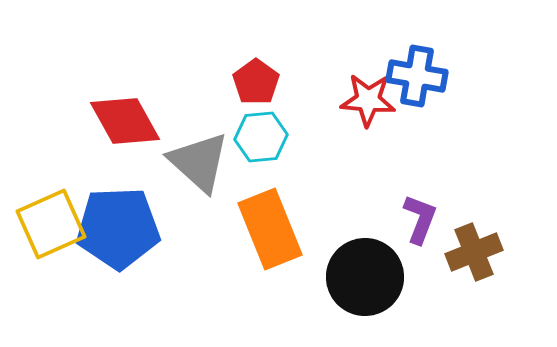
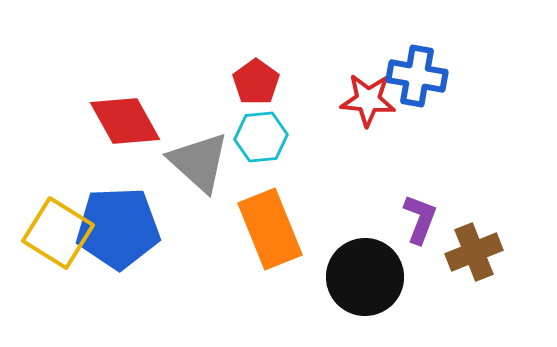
yellow square: moved 7 px right, 9 px down; rotated 34 degrees counterclockwise
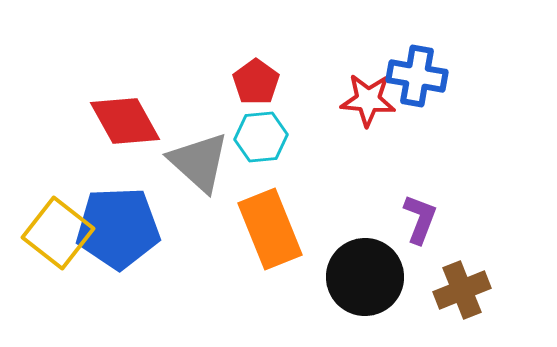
yellow square: rotated 6 degrees clockwise
brown cross: moved 12 px left, 38 px down
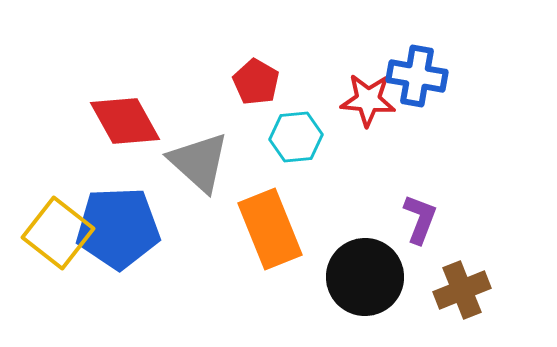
red pentagon: rotated 6 degrees counterclockwise
cyan hexagon: moved 35 px right
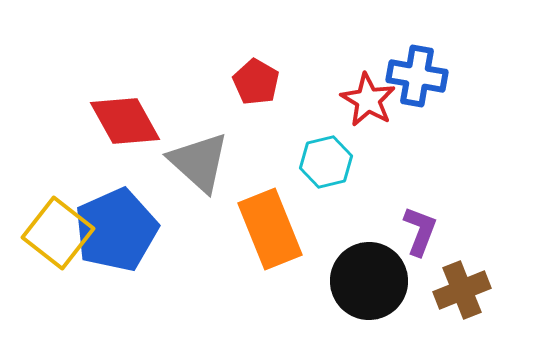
red star: rotated 26 degrees clockwise
cyan hexagon: moved 30 px right, 25 px down; rotated 9 degrees counterclockwise
purple L-shape: moved 12 px down
blue pentagon: moved 2 px left, 2 px down; rotated 22 degrees counterclockwise
black circle: moved 4 px right, 4 px down
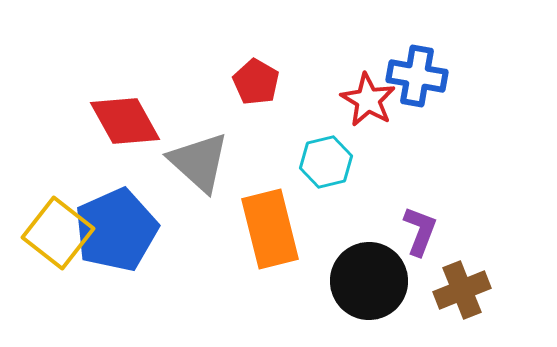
orange rectangle: rotated 8 degrees clockwise
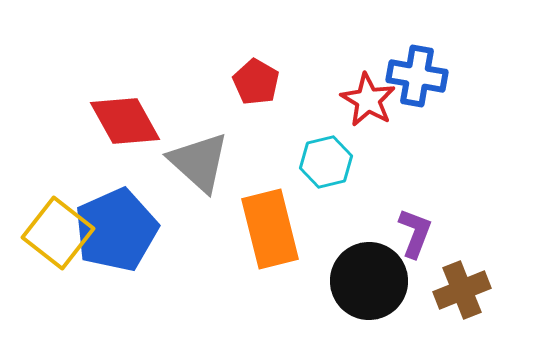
purple L-shape: moved 5 px left, 2 px down
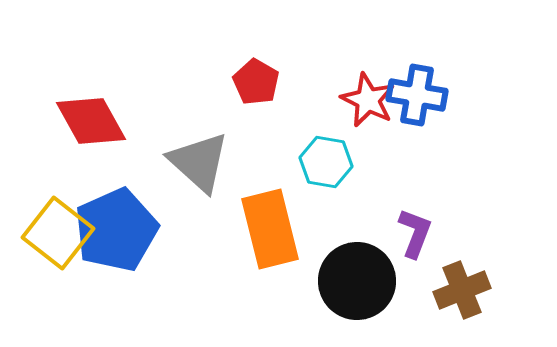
blue cross: moved 19 px down
red star: rotated 4 degrees counterclockwise
red diamond: moved 34 px left
cyan hexagon: rotated 24 degrees clockwise
black circle: moved 12 px left
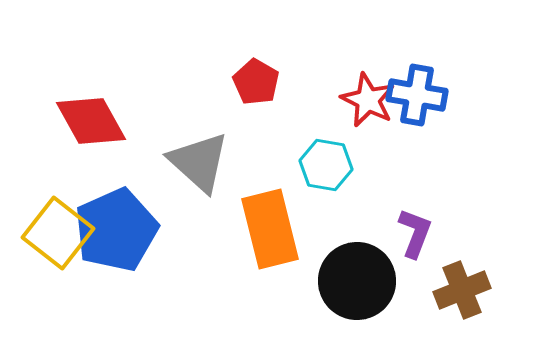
cyan hexagon: moved 3 px down
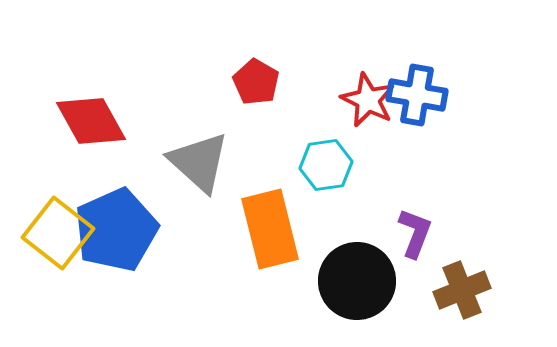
cyan hexagon: rotated 18 degrees counterclockwise
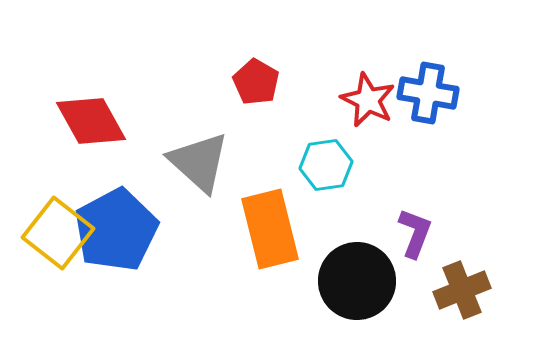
blue cross: moved 11 px right, 2 px up
blue pentagon: rotated 4 degrees counterclockwise
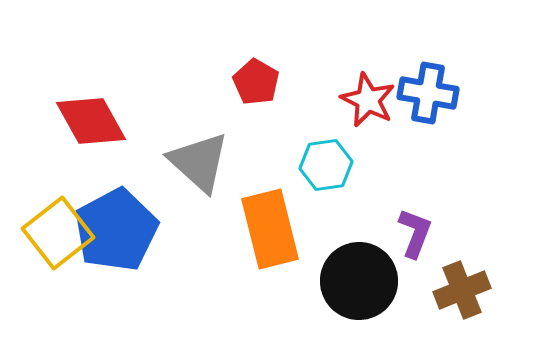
yellow square: rotated 14 degrees clockwise
black circle: moved 2 px right
